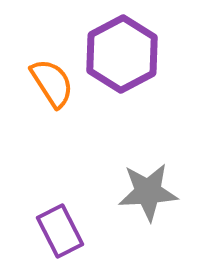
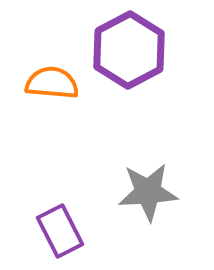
purple hexagon: moved 7 px right, 4 px up
orange semicircle: rotated 52 degrees counterclockwise
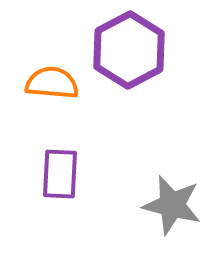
gray star: moved 24 px right, 13 px down; rotated 18 degrees clockwise
purple rectangle: moved 57 px up; rotated 30 degrees clockwise
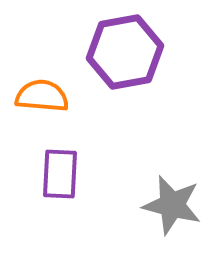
purple hexagon: moved 4 px left, 2 px down; rotated 18 degrees clockwise
orange semicircle: moved 10 px left, 13 px down
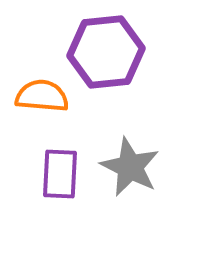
purple hexagon: moved 19 px left; rotated 4 degrees clockwise
gray star: moved 42 px left, 38 px up; rotated 12 degrees clockwise
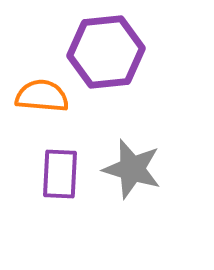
gray star: moved 2 px right, 2 px down; rotated 10 degrees counterclockwise
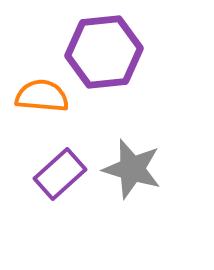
purple hexagon: moved 2 px left
purple rectangle: rotated 45 degrees clockwise
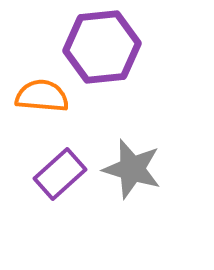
purple hexagon: moved 2 px left, 5 px up
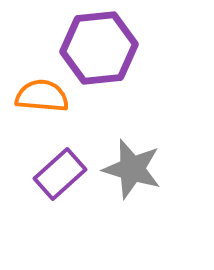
purple hexagon: moved 3 px left, 1 px down
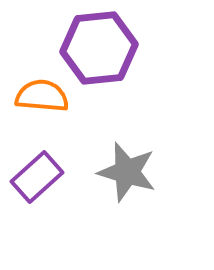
gray star: moved 5 px left, 3 px down
purple rectangle: moved 23 px left, 3 px down
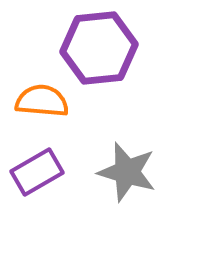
orange semicircle: moved 5 px down
purple rectangle: moved 5 px up; rotated 12 degrees clockwise
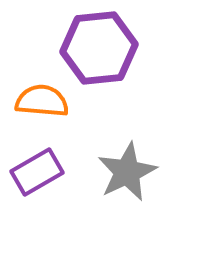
gray star: rotated 30 degrees clockwise
